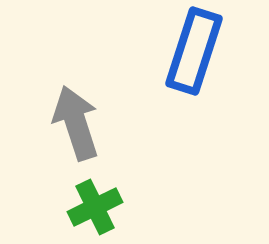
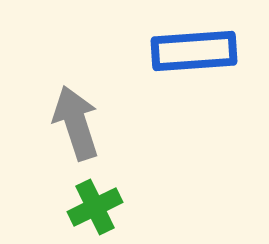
blue rectangle: rotated 68 degrees clockwise
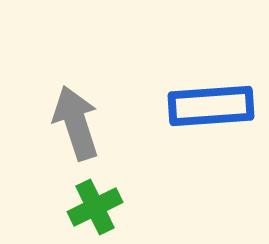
blue rectangle: moved 17 px right, 55 px down
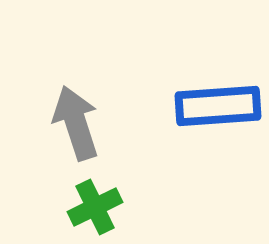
blue rectangle: moved 7 px right
